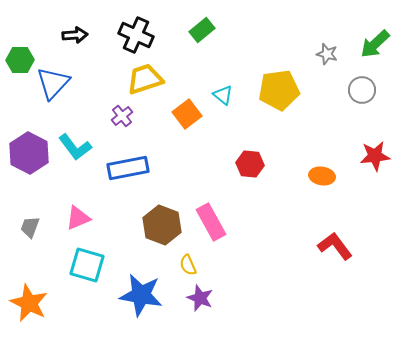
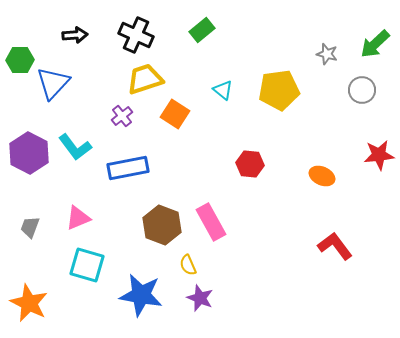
cyan triangle: moved 5 px up
orange square: moved 12 px left; rotated 20 degrees counterclockwise
red star: moved 4 px right, 1 px up
orange ellipse: rotated 15 degrees clockwise
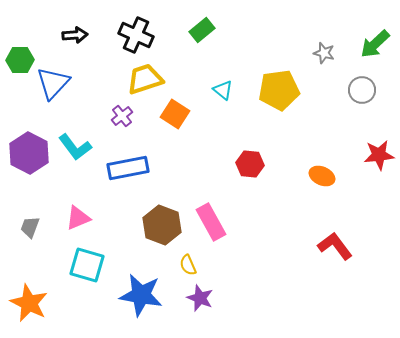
gray star: moved 3 px left, 1 px up
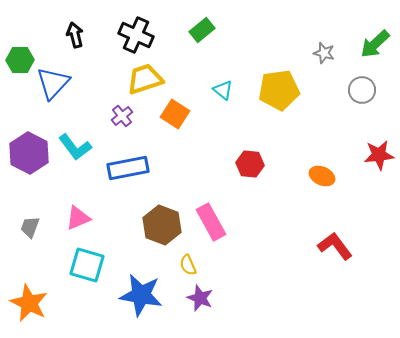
black arrow: rotated 100 degrees counterclockwise
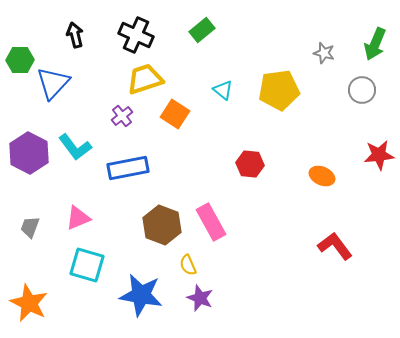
green arrow: rotated 24 degrees counterclockwise
